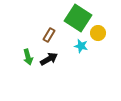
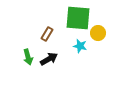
green square: rotated 28 degrees counterclockwise
brown rectangle: moved 2 px left, 1 px up
cyan star: moved 1 px left
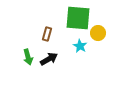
brown rectangle: rotated 16 degrees counterclockwise
cyan star: rotated 16 degrees clockwise
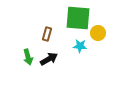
cyan star: rotated 24 degrees counterclockwise
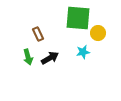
brown rectangle: moved 9 px left; rotated 40 degrees counterclockwise
cyan star: moved 3 px right, 6 px down; rotated 16 degrees counterclockwise
black arrow: moved 1 px right, 1 px up
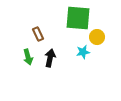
yellow circle: moved 1 px left, 4 px down
black arrow: rotated 48 degrees counterclockwise
